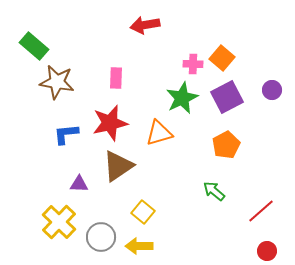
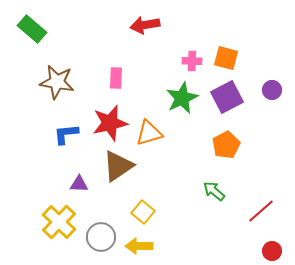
green rectangle: moved 2 px left, 17 px up
orange square: moved 4 px right; rotated 25 degrees counterclockwise
pink cross: moved 1 px left, 3 px up
orange triangle: moved 10 px left
red circle: moved 5 px right
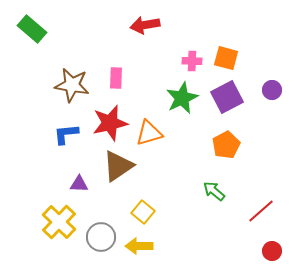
brown star: moved 15 px right, 3 px down
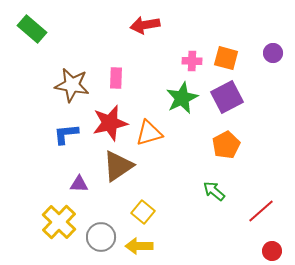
purple circle: moved 1 px right, 37 px up
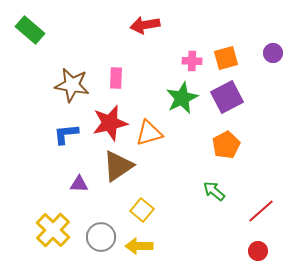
green rectangle: moved 2 px left, 1 px down
orange square: rotated 30 degrees counterclockwise
yellow square: moved 1 px left, 2 px up
yellow cross: moved 6 px left, 8 px down
red circle: moved 14 px left
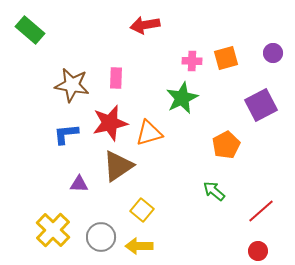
purple square: moved 34 px right, 8 px down
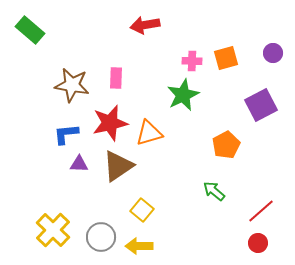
green star: moved 1 px right, 3 px up
purple triangle: moved 20 px up
red circle: moved 8 px up
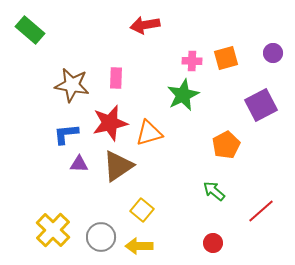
red circle: moved 45 px left
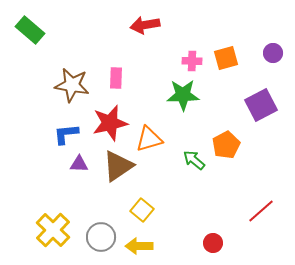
green star: rotated 24 degrees clockwise
orange triangle: moved 6 px down
green arrow: moved 20 px left, 31 px up
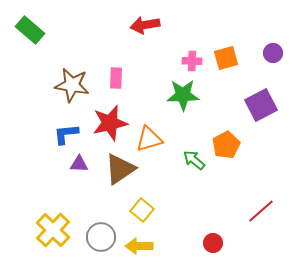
brown triangle: moved 2 px right, 3 px down
